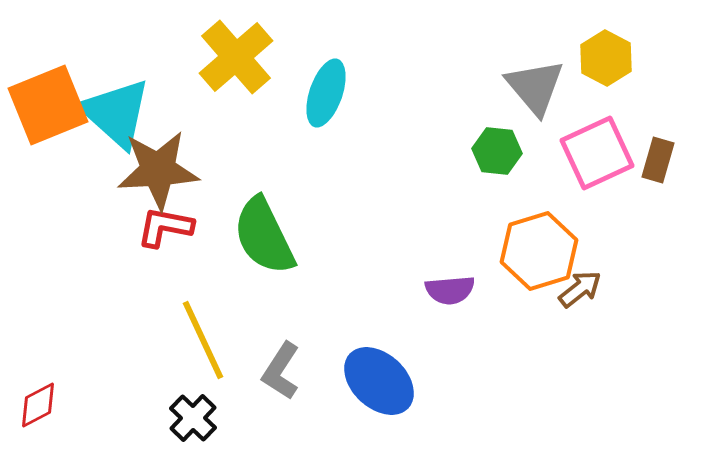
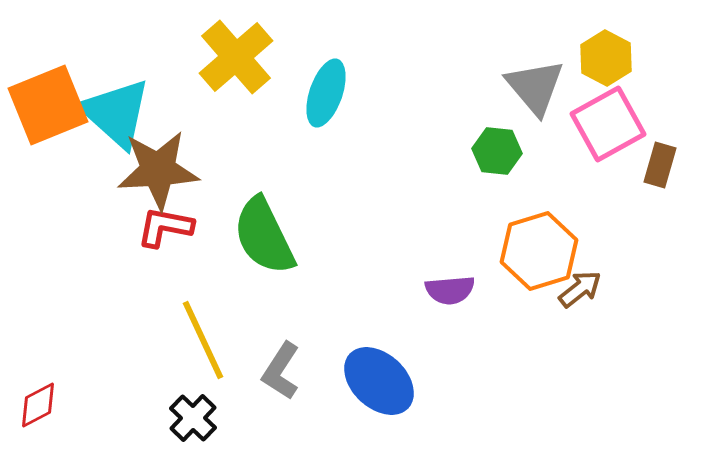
pink square: moved 11 px right, 29 px up; rotated 4 degrees counterclockwise
brown rectangle: moved 2 px right, 5 px down
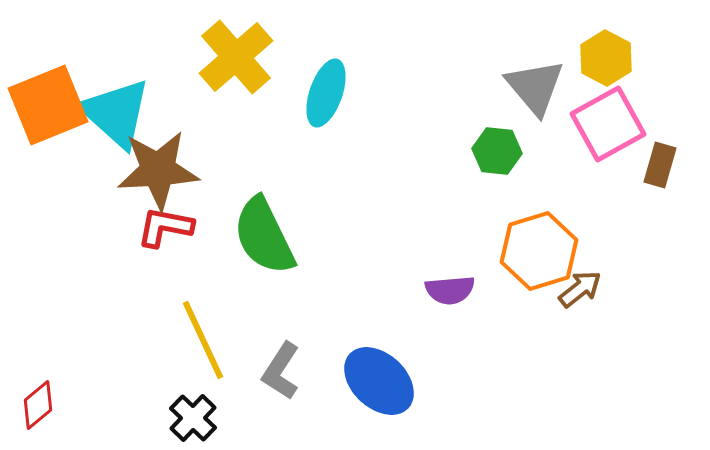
red diamond: rotated 12 degrees counterclockwise
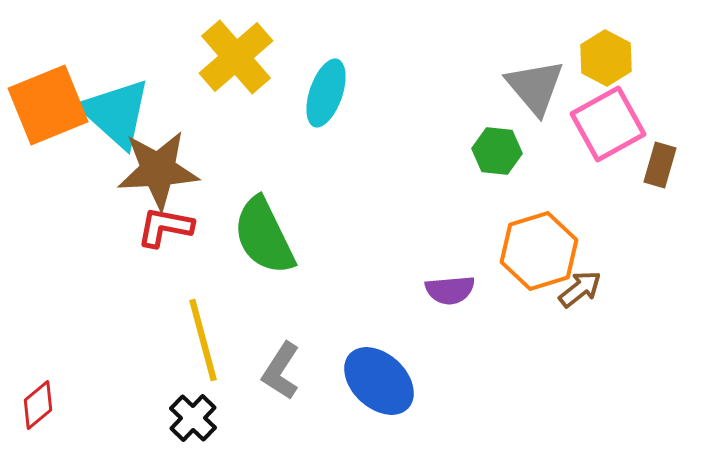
yellow line: rotated 10 degrees clockwise
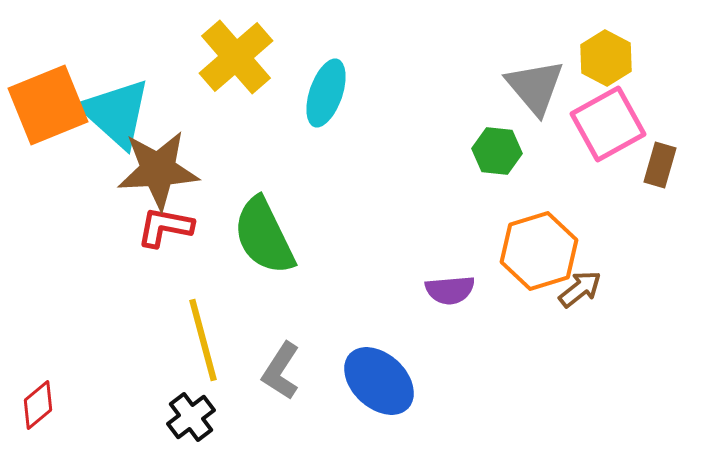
black cross: moved 2 px left, 1 px up; rotated 9 degrees clockwise
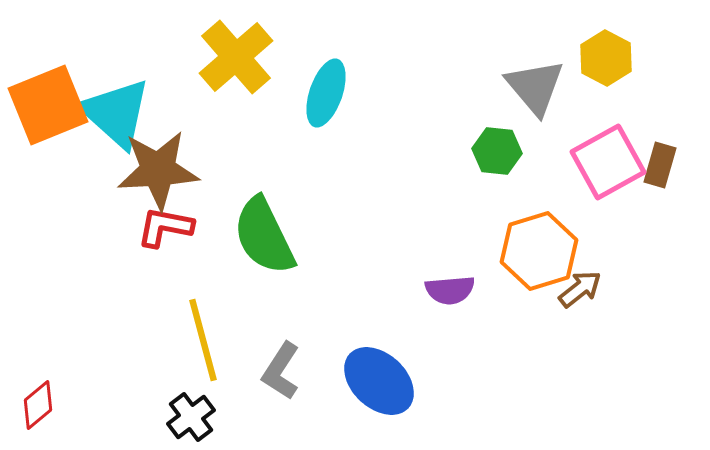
pink square: moved 38 px down
